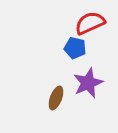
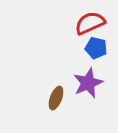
blue pentagon: moved 21 px right
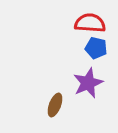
red semicircle: rotated 28 degrees clockwise
brown ellipse: moved 1 px left, 7 px down
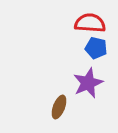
brown ellipse: moved 4 px right, 2 px down
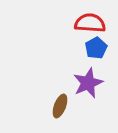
blue pentagon: rotated 30 degrees clockwise
brown ellipse: moved 1 px right, 1 px up
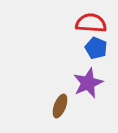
red semicircle: moved 1 px right
blue pentagon: rotated 20 degrees counterclockwise
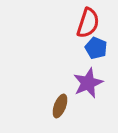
red semicircle: moved 3 px left; rotated 104 degrees clockwise
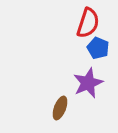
blue pentagon: moved 2 px right
brown ellipse: moved 2 px down
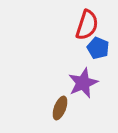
red semicircle: moved 1 px left, 2 px down
purple star: moved 5 px left
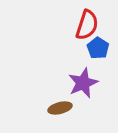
blue pentagon: rotated 10 degrees clockwise
brown ellipse: rotated 55 degrees clockwise
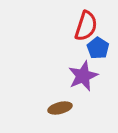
red semicircle: moved 1 px left, 1 px down
purple star: moved 7 px up
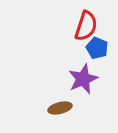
blue pentagon: moved 1 px left; rotated 10 degrees counterclockwise
purple star: moved 3 px down
